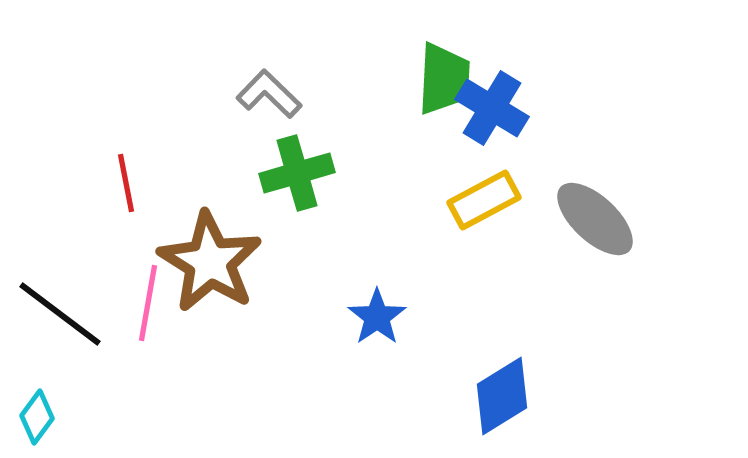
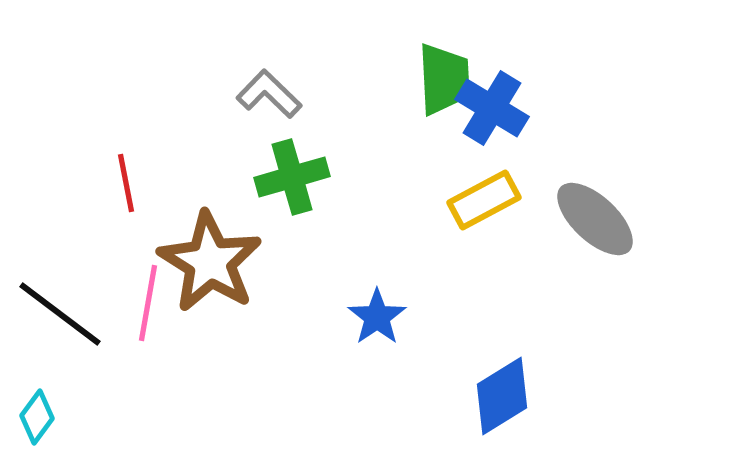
green trapezoid: rotated 6 degrees counterclockwise
green cross: moved 5 px left, 4 px down
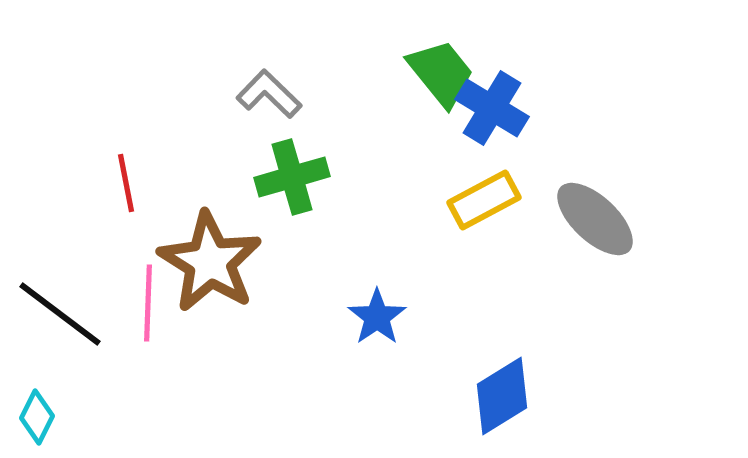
green trapezoid: moved 3 px left, 6 px up; rotated 36 degrees counterclockwise
pink line: rotated 8 degrees counterclockwise
cyan diamond: rotated 10 degrees counterclockwise
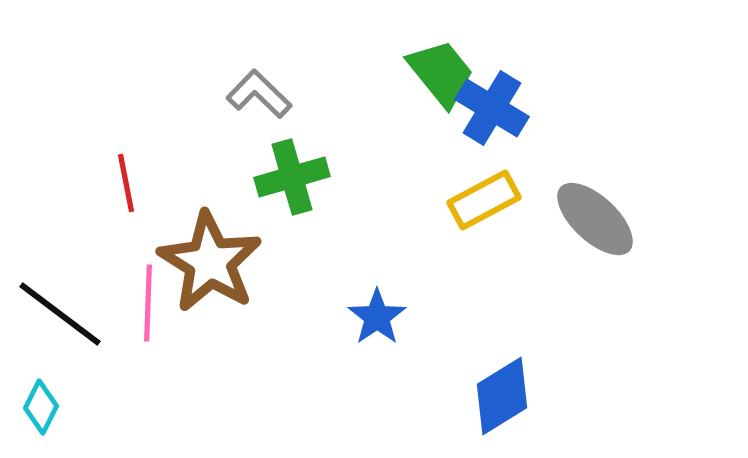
gray L-shape: moved 10 px left
cyan diamond: moved 4 px right, 10 px up
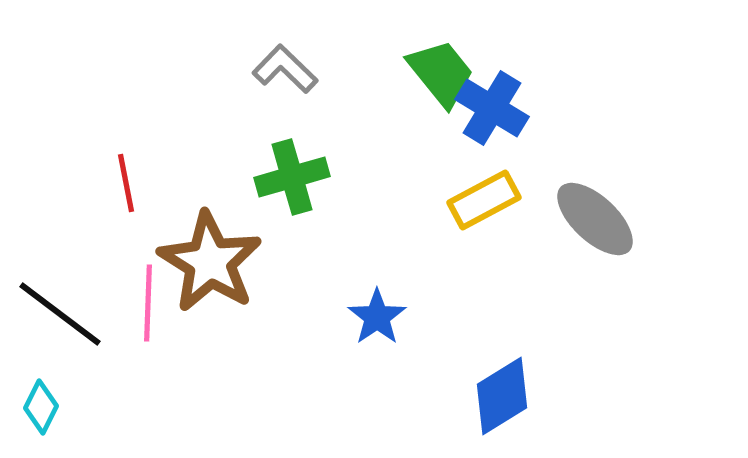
gray L-shape: moved 26 px right, 25 px up
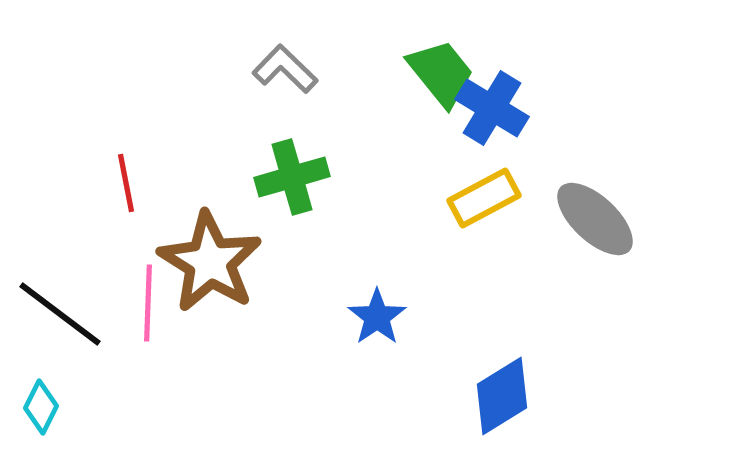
yellow rectangle: moved 2 px up
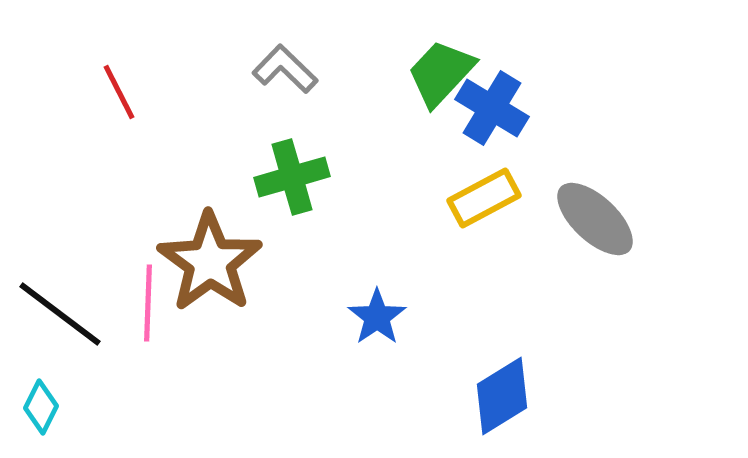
green trapezoid: rotated 98 degrees counterclockwise
red line: moved 7 px left, 91 px up; rotated 16 degrees counterclockwise
brown star: rotated 4 degrees clockwise
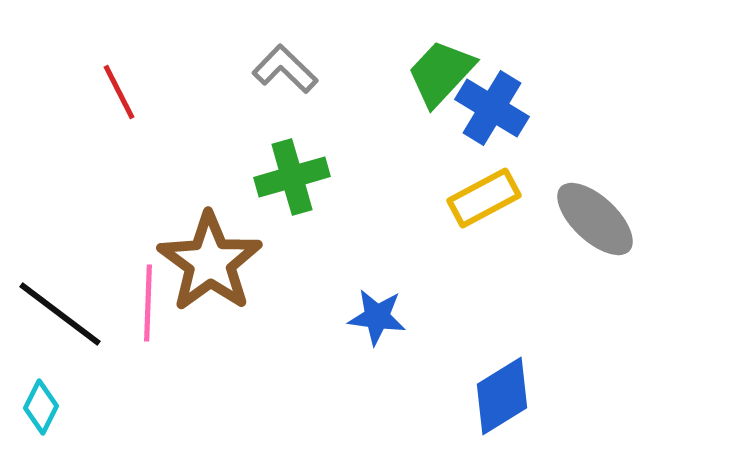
blue star: rotated 30 degrees counterclockwise
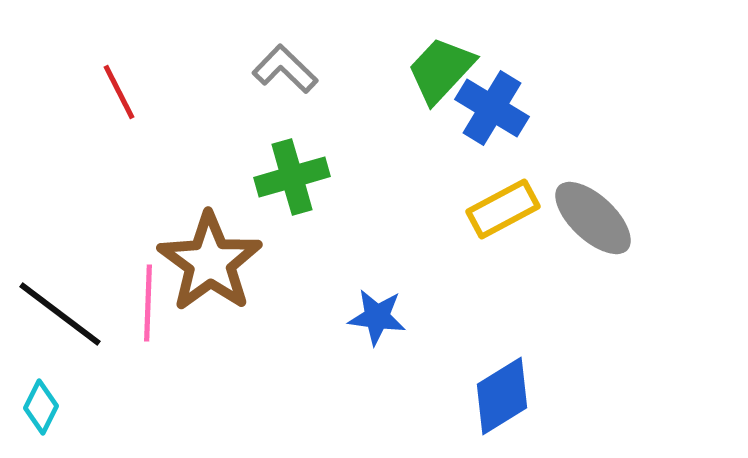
green trapezoid: moved 3 px up
yellow rectangle: moved 19 px right, 11 px down
gray ellipse: moved 2 px left, 1 px up
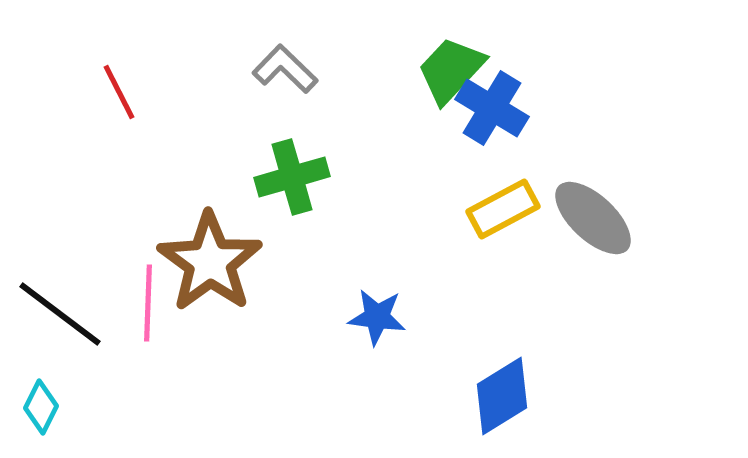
green trapezoid: moved 10 px right
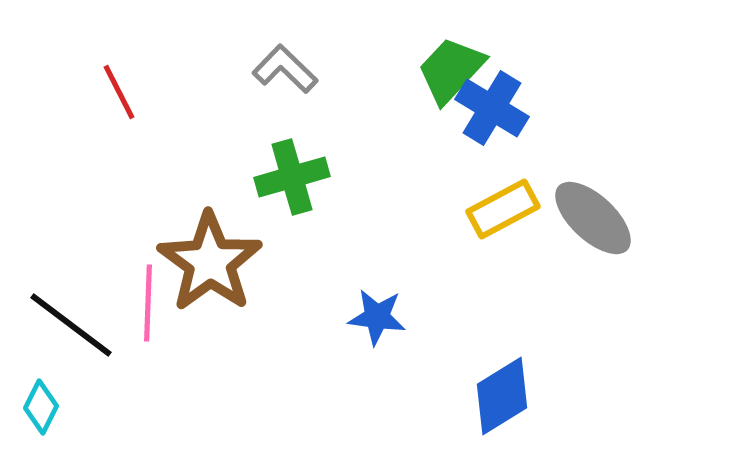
black line: moved 11 px right, 11 px down
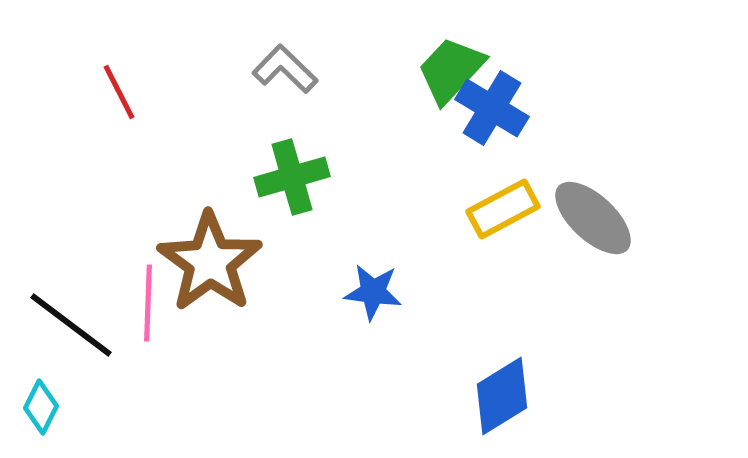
blue star: moved 4 px left, 25 px up
